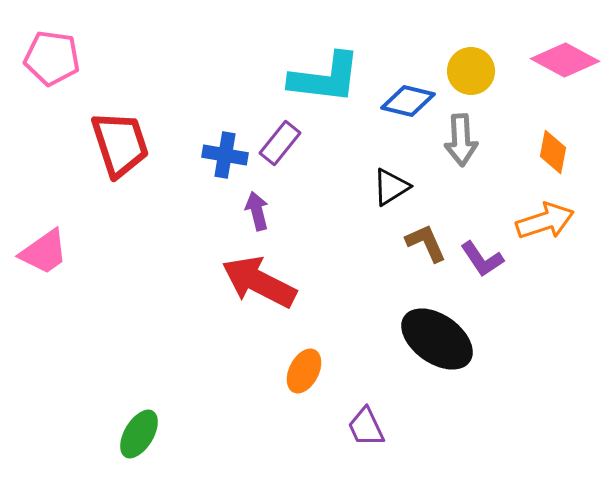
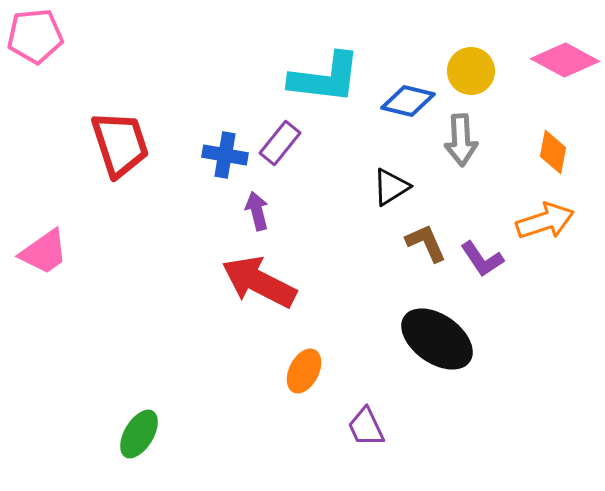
pink pentagon: moved 17 px left, 22 px up; rotated 14 degrees counterclockwise
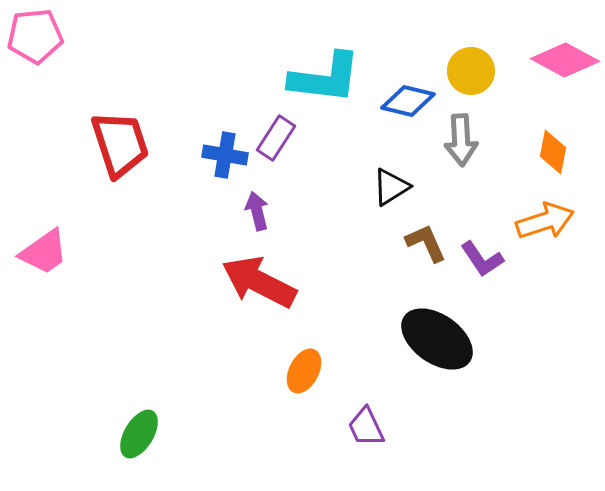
purple rectangle: moved 4 px left, 5 px up; rotated 6 degrees counterclockwise
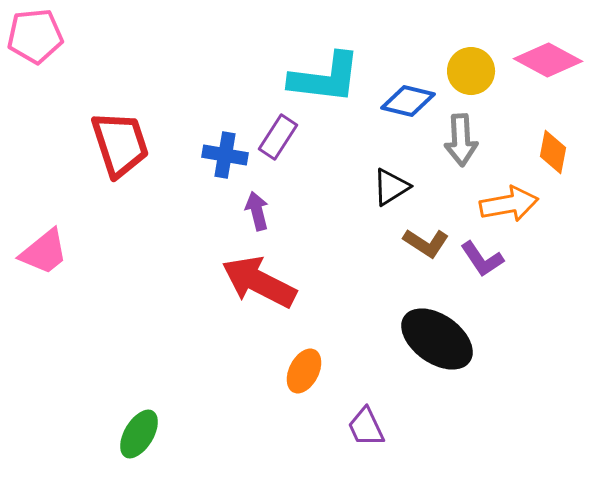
pink diamond: moved 17 px left
purple rectangle: moved 2 px right, 1 px up
orange arrow: moved 36 px left, 17 px up; rotated 8 degrees clockwise
brown L-shape: rotated 147 degrees clockwise
pink trapezoid: rotated 4 degrees counterclockwise
